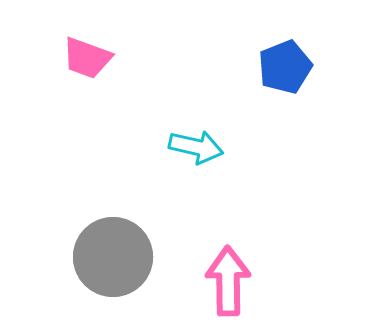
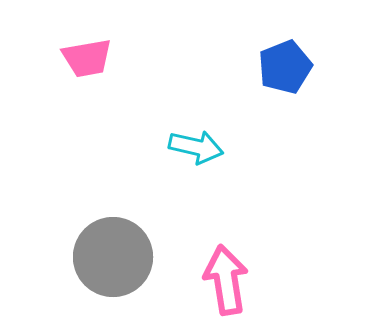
pink trapezoid: rotated 30 degrees counterclockwise
pink arrow: moved 2 px left, 1 px up; rotated 8 degrees counterclockwise
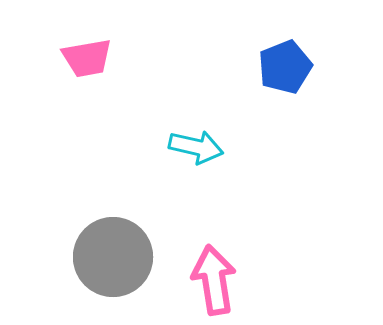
pink arrow: moved 12 px left
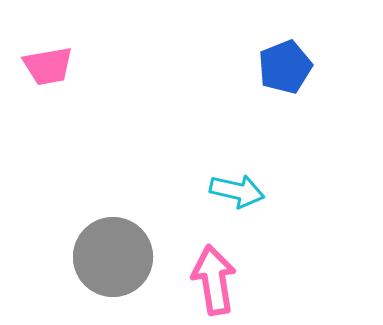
pink trapezoid: moved 39 px left, 8 px down
cyan arrow: moved 41 px right, 44 px down
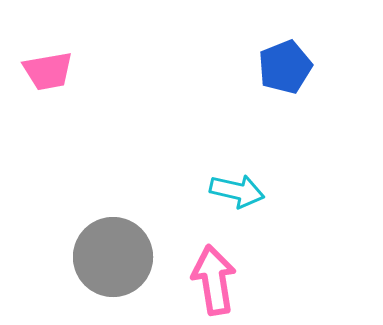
pink trapezoid: moved 5 px down
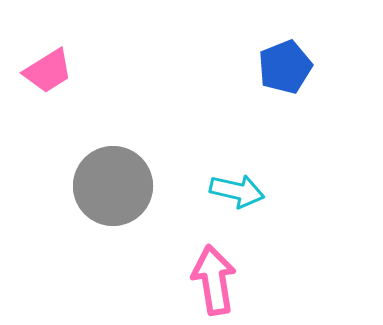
pink trapezoid: rotated 22 degrees counterclockwise
gray circle: moved 71 px up
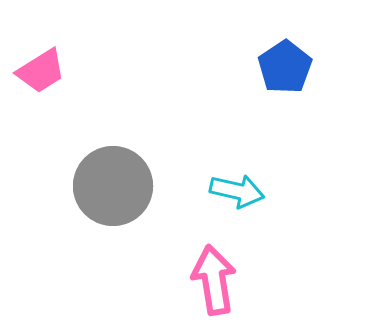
blue pentagon: rotated 12 degrees counterclockwise
pink trapezoid: moved 7 px left
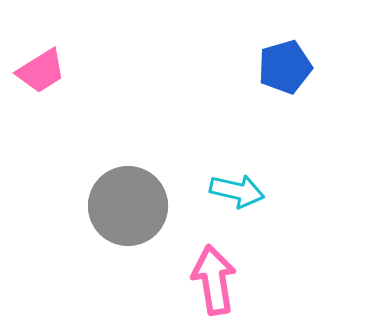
blue pentagon: rotated 18 degrees clockwise
gray circle: moved 15 px right, 20 px down
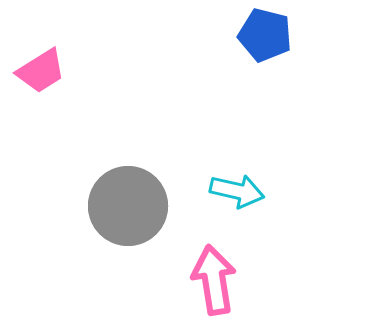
blue pentagon: moved 20 px left, 32 px up; rotated 30 degrees clockwise
